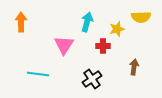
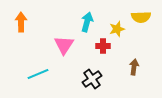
cyan line: rotated 30 degrees counterclockwise
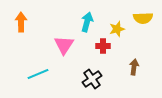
yellow semicircle: moved 2 px right, 1 px down
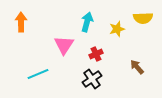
red cross: moved 7 px left, 8 px down; rotated 24 degrees counterclockwise
brown arrow: moved 3 px right; rotated 49 degrees counterclockwise
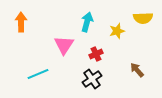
yellow star: moved 2 px down
brown arrow: moved 3 px down
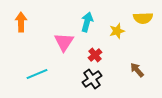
pink triangle: moved 3 px up
red cross: moved 1 px left, 1 px down; rotated 16 degrees counterclockwise
cyan line: moved 1 px left
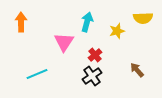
black cross: moved 3 px up
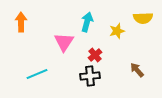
black cross: moved 2 px left; rotated 30 degrees clockwise
